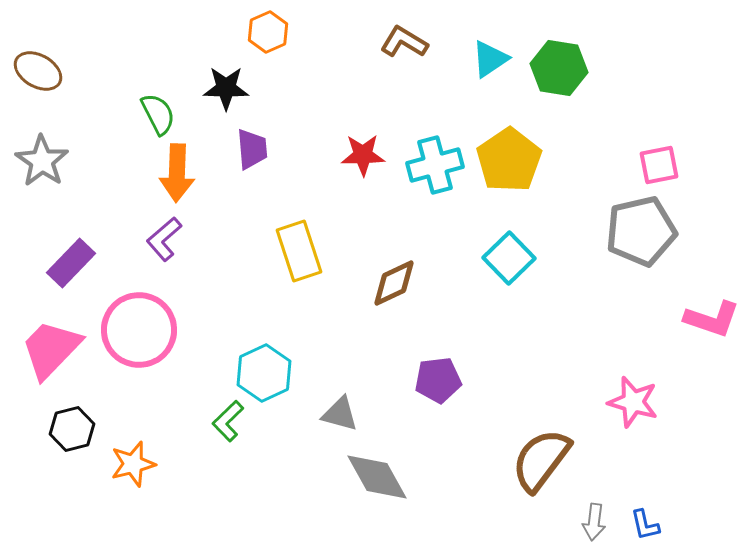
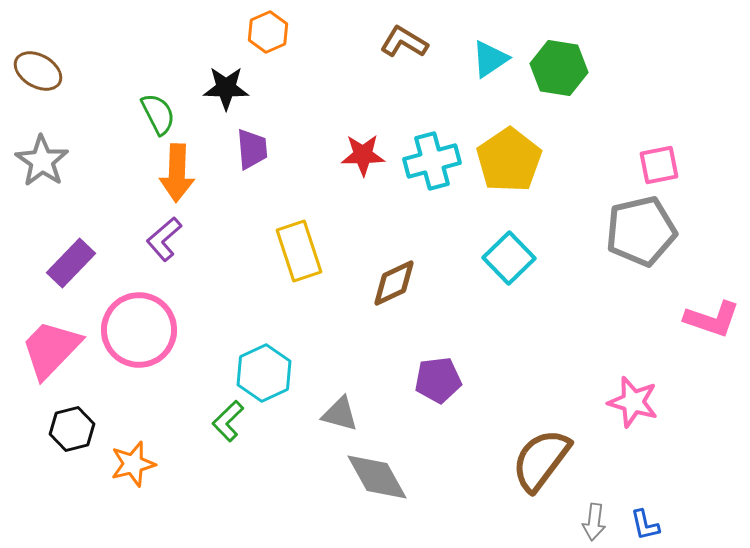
cyan cross: moved 3 px left, 4 px up
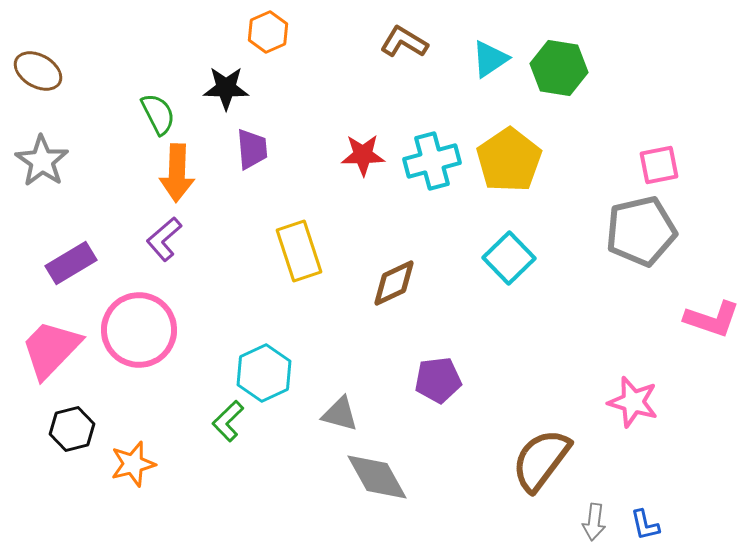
purple rectangle: rotated 15 degrees clockwise
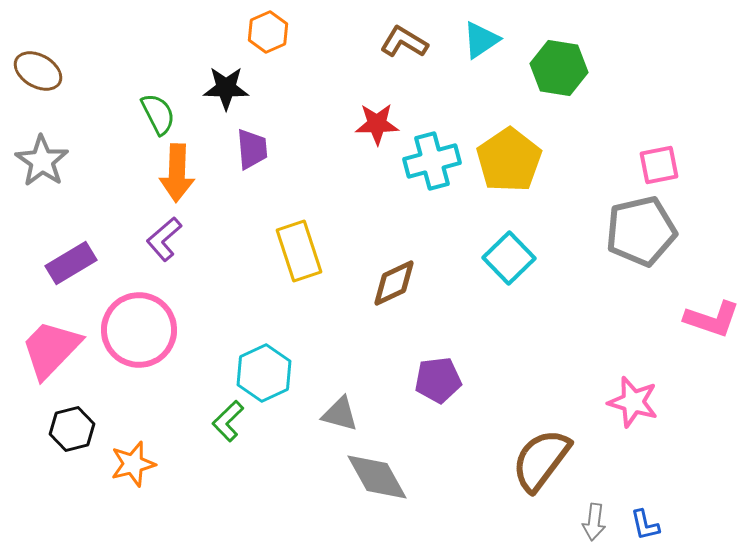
cyan triangle: moved 9 px left, 19 px up
red star: moved 14 px right, 31 px up
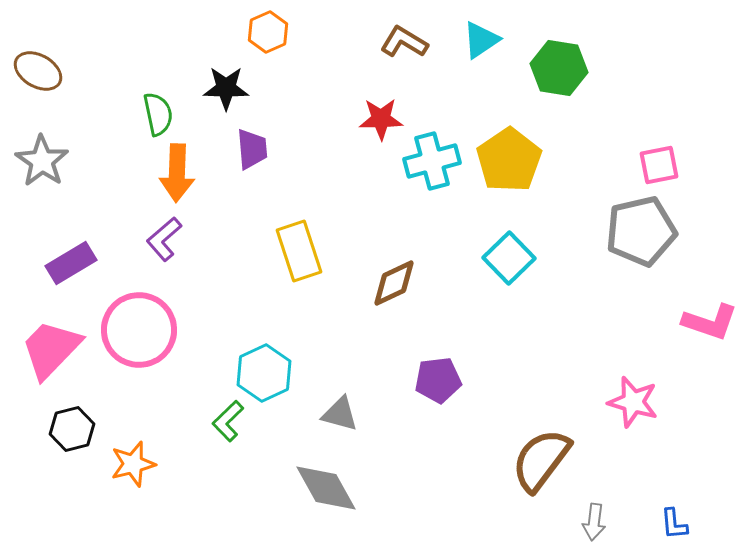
green semicircle: rotated 15 degrees clockwise
red star: moved 4 px right, 5 px up
pink L-shape: moved 2 px left, 3 px down
gray diamond: moved 51 px left, 11 px down
blue L-shape: moved 29 px right, 1 px up; rotated 8 degrees clockwise
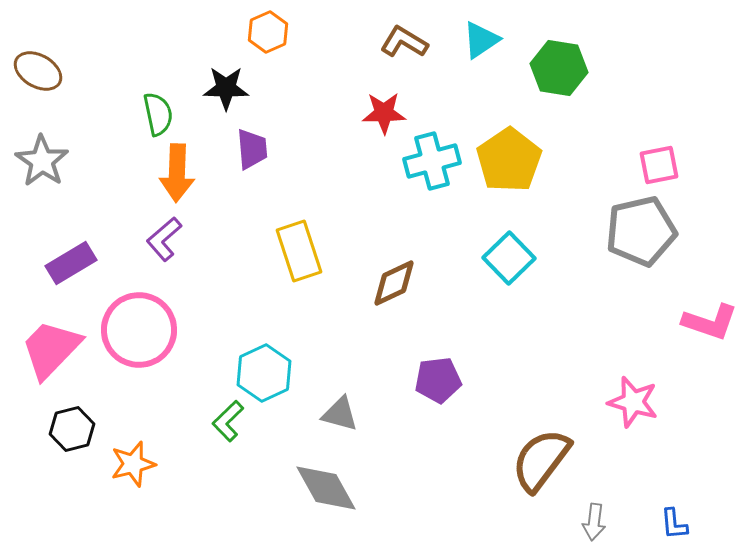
red star: moved 3 px right, 6 px up
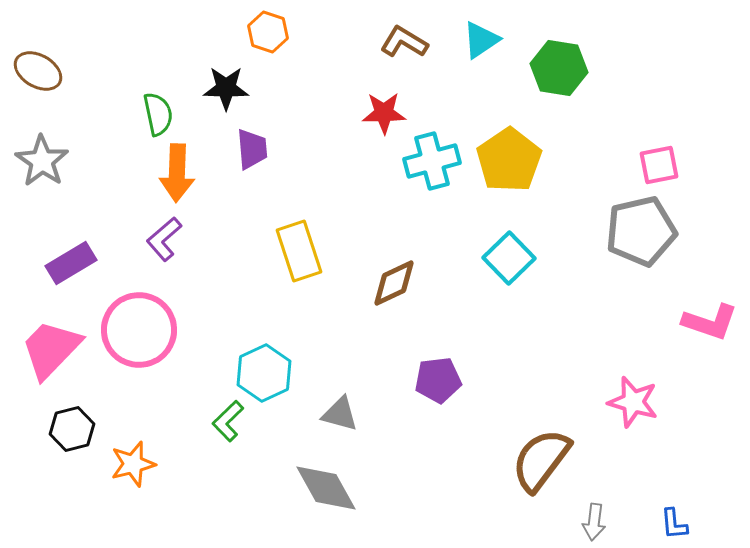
orange hexagon: rotated 18 degrees counterclockwise
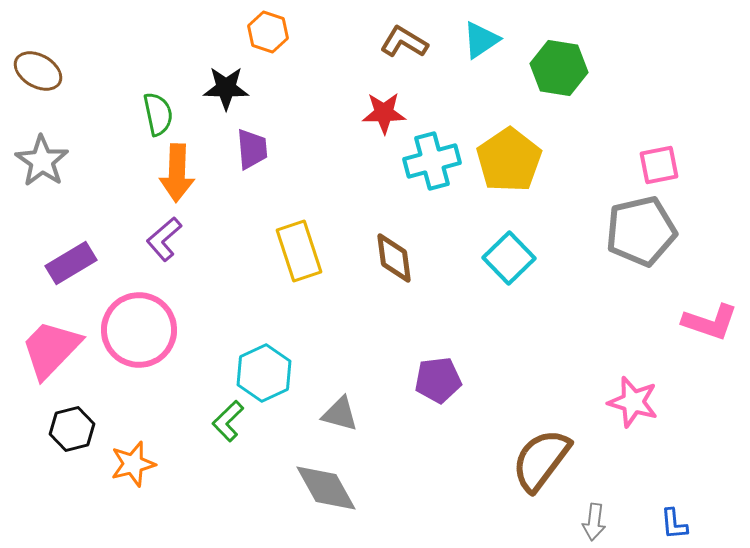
brown diamond: moved 25 px up; rotated 72 degrees counterclockwise
